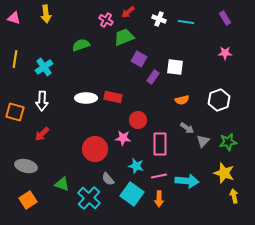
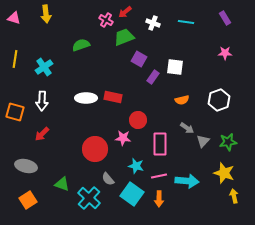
red arrow at (128, 12): moved 3 px left
white cross at (159, 19): moved 6 px left, 4 px down
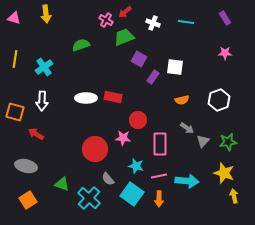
red arrow at (42, 134): moved 6 px left; rotated 77 degrees clockwise
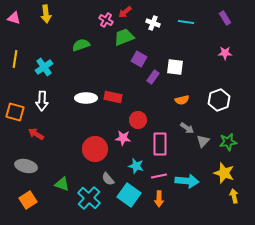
cyan square at (132, 194): moved 3 px left, 1 px down
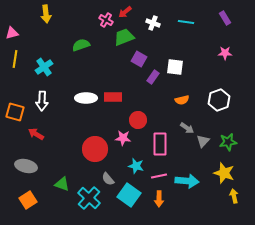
pink triangle at (14, 18): moved 2 px left, 15 px down; rotated 32 degrees counterclockwise
red rectangle at (113, 97): rotated 12 degrees counterclockwise
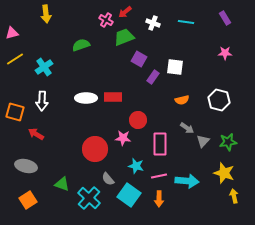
yellow line at (15, 59): rotated 48 degrees clockwise
white hexagon at (219, 100): rotated 25 degrees counterclockwise
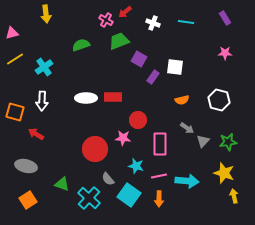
green trapezoid at (124, 37): moved 5 px left, 4 px down
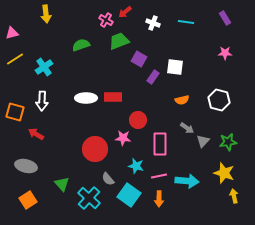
green triangle at (62, 184): rotated 28 degrees clockwise
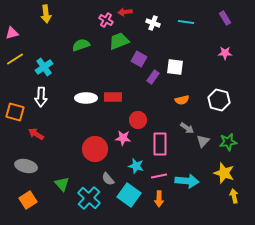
red arrow at (125, 12): rotated 32 degrees clockwise
white arrow at (42, 101): moved 1 px left, 4 px up
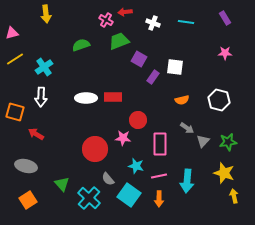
cyan arrow at (187, 181): rotated 90 degrees clockwise
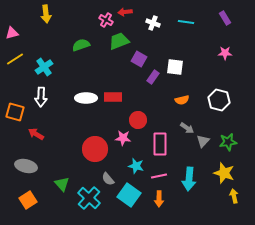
cyan arrow at (187, 181): moved 2 px right, 2 px up
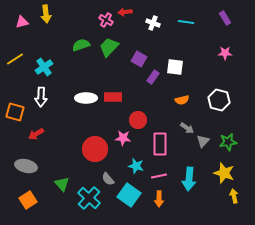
pink triangle at (12, 33): moved 10 px right, 11 px up
green trapezoid at (119, 41): moved 10 px left, 6 px down; rotated 25 degrees counterclockwise
red arrow at (36, 134): rotated 63 degrees counterclockwise
